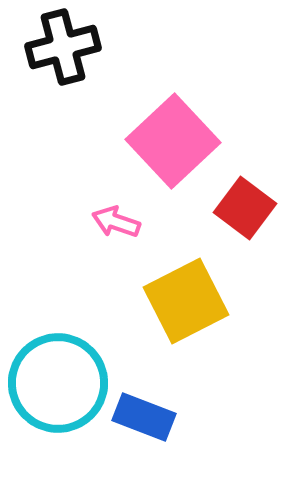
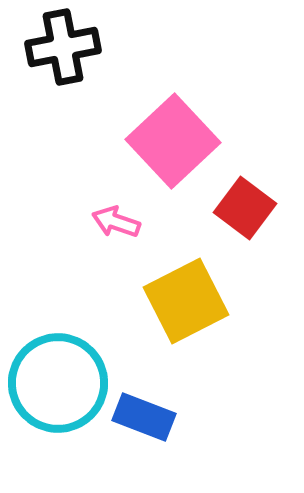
black cross: rotated 4 degrees clockwise
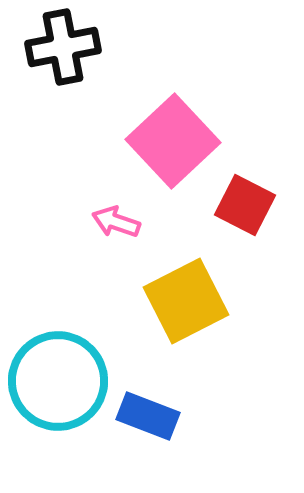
red square: moved 3 px up; rotated 10 degrees counterclockwise
cyan circle: moved 2 px up
blue rectangle: moved 4 px right, 1 px up
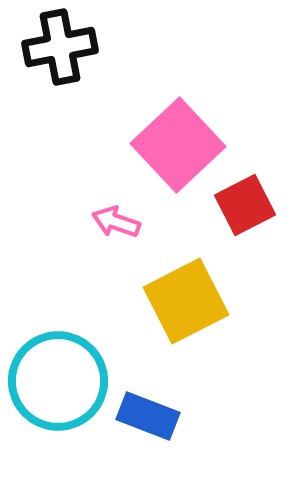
black cross: moved 3 px left
pink square: moved 5 px right, 4 px down
red square: rotated 36 degrees clockwise
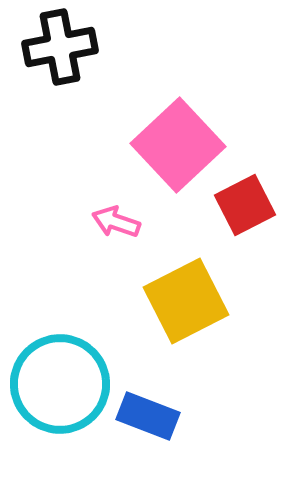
cyan circle: moved 2 px right, 3 px down
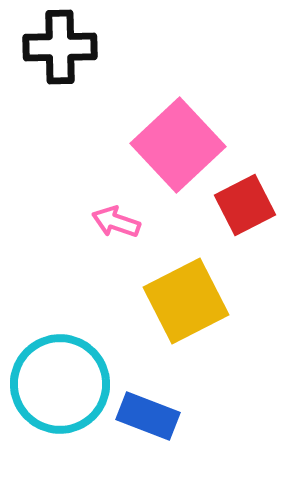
black cross: rotated 10 degrees clockwise
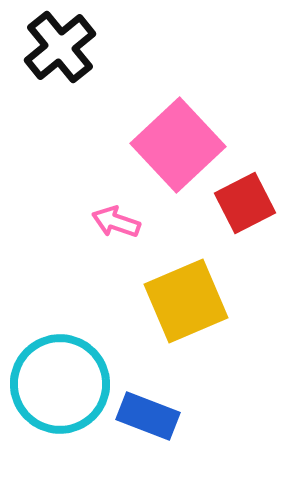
black cross: rotated 38 degrees counterclockwise
red square: moved 2 px up
yellow square: rotated 4 degrees clockwise
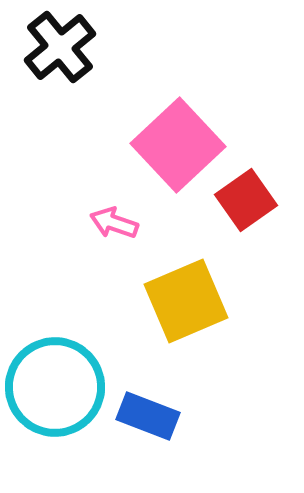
red square: moved 1 px right, 3 px up; rotated 8 degrees counterclockwise
pink arrow: moved 2 px left, 1 px down
cyan circle: moved 5 px left, 3 px down
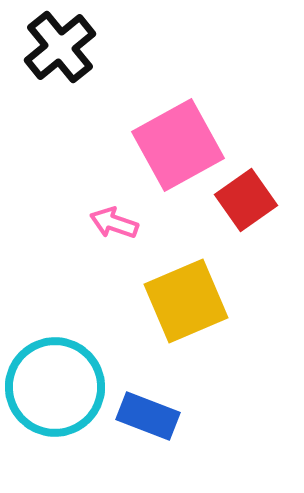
pink square: rotated 14 degrees clockwise
